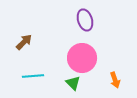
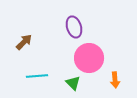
purple ellipse: moved 11 px left, 7 px down
pink circle: moved 7 px right
cyan line: moved 4 px right
orange arrow: rotated 14 degrees clockwise
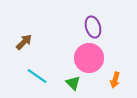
purple ellipse: moved 19 px right
cyan line: rotated 40 degrees clockwise
orange arrow: rotated 21 degrees clockwise
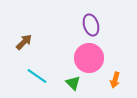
purple ellipse: moved 2 px left, 2 px up
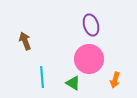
brown arrow: moved 1 px right, 1 px up; rotated 66 degrees counterclockwise
pink circle: moved 1 px down
cyan line: moved 5 px right, 1 px down; rotated 50 degrees clockwise
green triangle: rotated 14 degrees counterclockwise
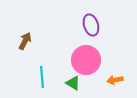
brown arrow: rotated 48 degrees clockwise
pink circle: moved 3 px left, 1 px down
orange arrow: rotated 63 degrees clockwise
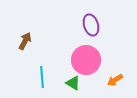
orange arrow: rotated 21 degrees counterclockwise
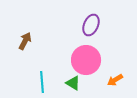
purple ellipse: rotated 40 degrees clockwise
cyan line: moved 5 px down
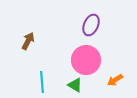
brown arrow: moved 3 px right
green triangle: moved 2 px right, 2 px down
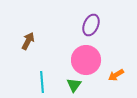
orange arrow: moved 1 px right, 5 px up
green triangle: moved 1 px left; rotated 35 degrees clockwise
